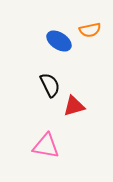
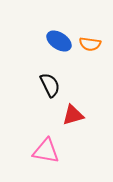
orange semicircle: moved 14 px down; rotated 20 degrees clockwise
red triangle: moved 1 px left, 9 px down
pink triangle: moved 5 px down
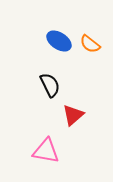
orange semicircle: rotated 30 degrees clockwise
red triangle: rotated 25 degrees counterclockwise
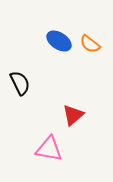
black semicircle: moved 30 px left, 2 px up
pink triangle: moved 3 px right, 2 px up
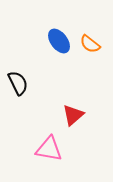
blue ellipse: rotated 20 degrees clockwise
black semicircle: moved 2 px left
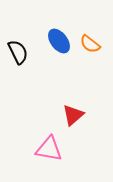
black semicircle: moved 31 px up
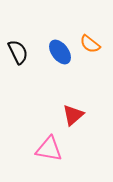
blue ellipse: moved 1 px right, 11 px down
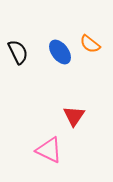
red triangle: moved 1 px right, 1 px down; rotated 15 degrees counterclockwise
pink triangle: moved 1 px down; rotated 16 degrees clockwise
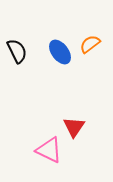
orange semicircle: rotated 105 degrees clockwise
black semicircle: moved 1 px left, 1 px up
red triangle: moved 11 px down
